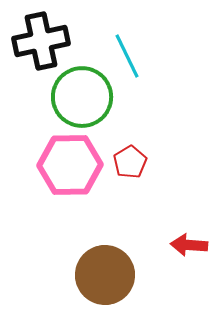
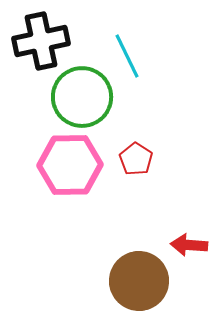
red pentagon: moved 6 px right, 3 px up; rotated 8 degrees counterclockwise
brown circle: moved 34 px right, 6 px down
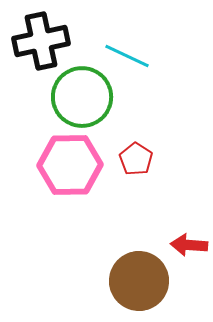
cyan line: rotated 39 degrees counterclockwise
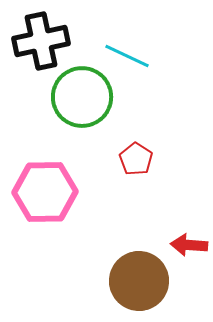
pink hexagon: moved 25 px left, 27 px down
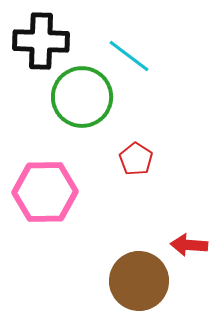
black cross: rotated 14 degrees clockwise
cyan line: moved 2 px right; rotated 12 degrees clockwise
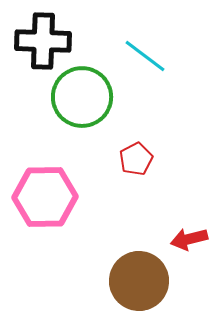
black cross: moved 2 px right
cyan line: moved 16 px right
red pentagon: rotated 12 degrees clockwise
pink hexagon: moved 5 px down
red arrow: moved 6 px up; rotated 18 degrees counterclockwise
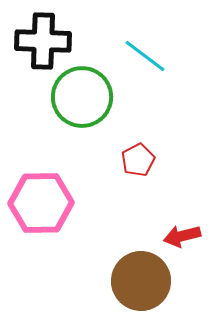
red pentagon: moved 2 px right, 1 px down
pink hexagon: moved 4 px left, 6 px down
red arrow: moved 7 px left, 3 px up
brown circle: moved 2 px right
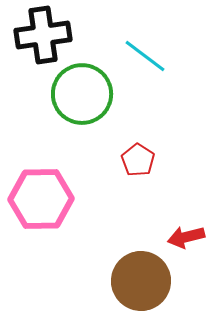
black cross: moved 6 px up; rotated 10 degrees counterclockwise
green circle: moved 3 px up
red pentagon: rotated 12 degrees counterclockwise
pink hexagon: moved 4 px up
red arrow: moved 4 px right, 1 px down
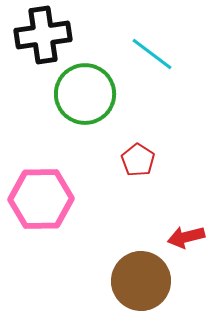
cyan line: moved 7 px right, 2 px up
green circle: moved 3 px right
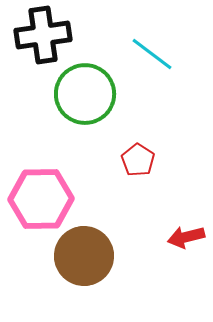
brown circle: moved 57 px left, 25 px up
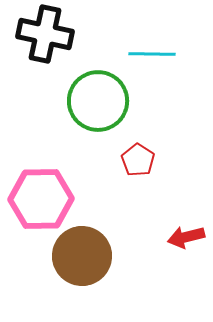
black cross: moved 2 px right, 1 px up; rotated 20 degrees clockwise
cyan line: rotated 36 degrees counterclockwise
green circle: moved 13 px right, 7 px down
brown circle: moved 2 px left
